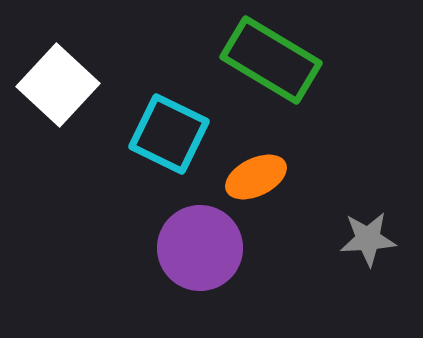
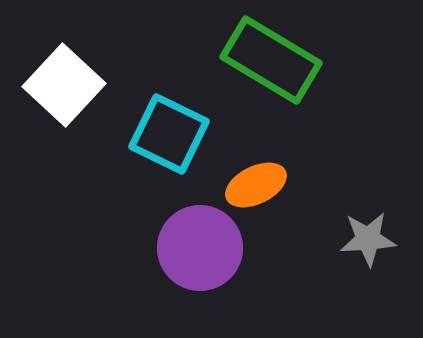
white square: moved 6 px right
orange ellipse: moved 8 px down
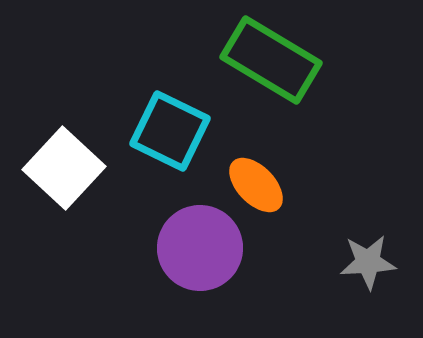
white square: moved 83 px down
cyan square: moved 1 px right, 3 px up
orange ellipse: rotated 72 degrees clockwise
gray star: moved 23 px down
